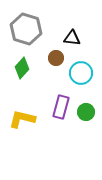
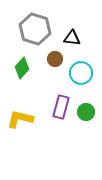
gray hexagon: moved 9 px right
brown circle: moved 1 px left, 1 px down
yellow L-shape: moved 2 px left
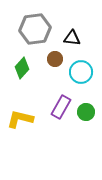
gray hexagon: rotated 24 degrees counterclockwise
cyan circle: moved 1 px up
purple rectangle: rotated 15 degrees clockwise
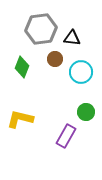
gray hexagon: moved 6 px right
green diamond: moved 1 px up; rotated 20 degrees counterclockwise
purple rectangle: moved 5 px right, 29 px down
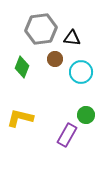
green circle: moved 3 px down
yellow L-shape: moved 1 px up
purple rectangle: moved 1 px right, 1 px up
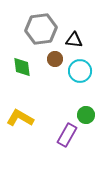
black triangle: moved 2 px right, 2 px down
green diamond: rotated 30 degrees counterclockwise
cyan circle: moved 1 px left, 1 px up
yellow L-shape: rotated 16 degrees clockwise
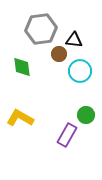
brown circle: moved 4 px right, 5 px up
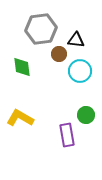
black triangle: moved 2 px right
purple rectangle: rotated 40 degrees counterclockwise
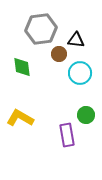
cyan circle: moved 2 px down
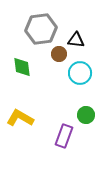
purple rectangle: moved 3 px left, 1 px down; rotated 30 degrees clockwise
